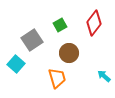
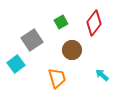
green square: moved 1 px right, 3 px up
brown circle: moved 3 px right, 3 px up
cyan square: rotated 12 degrees clockwise
cyan arrow: moved 2 px left, 1 px up
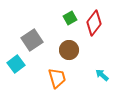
green square: moved 9 px right, 4 px up
brown circle: moved 3 px left
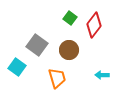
green square: rotated 24 degrees counterclockwise
red diamond: moved 2 px down
gray square: moved 5 px right, 5 px down; rotated 20 degrees counterclockwise
cyan square: moved 1 px right, 3 px down; rotated 18 degrees counterclockwise
cyan arrow: rotated 40 degrees counterclockwise
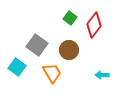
orange trapezoid: moved 5 px left, 5 px up; rotated 15 degrees counterclockwise
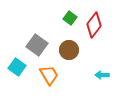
orange trapezoid: moved 3 px left, 2 px down
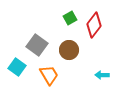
green square: rotated 24 degrees clockwise
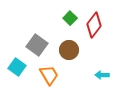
green square: rotated 16 degrees counterclockwise
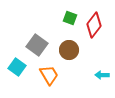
green square: rotated 24 degrees counterclockwise
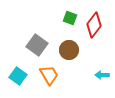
cyan square: moved 1 px right, 9 px down
